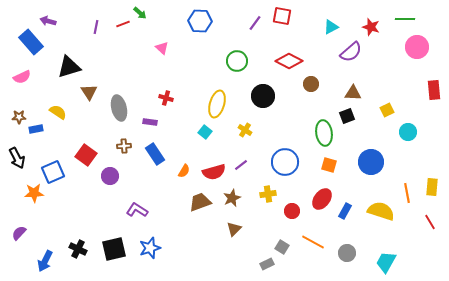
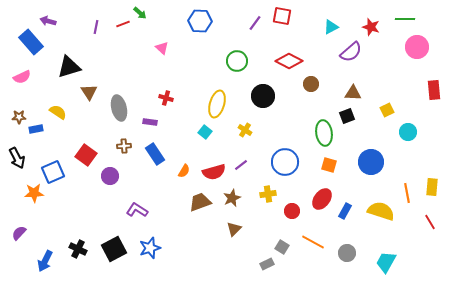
black square at (114, 249): rotated 15 degrees counterclockwise
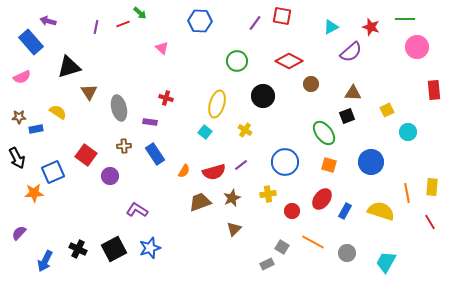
green ellipse at (324, 133): rotated 30 degrees counterclockwise
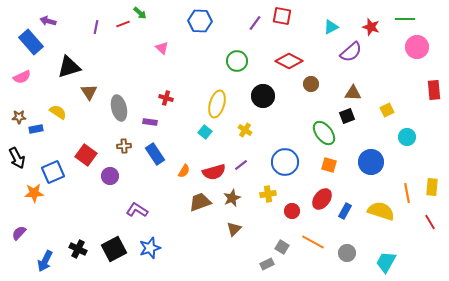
cyan circle at (408, 132): moved 1 px left, 5 px down
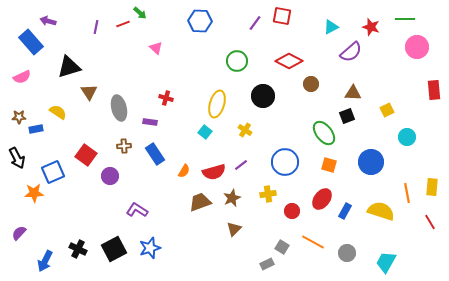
pink triangle at (162, 48): moved 6 px left
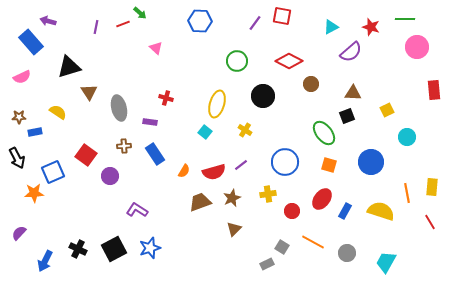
blue rectangle at (36, 129): moved 1 px left, 3 px down
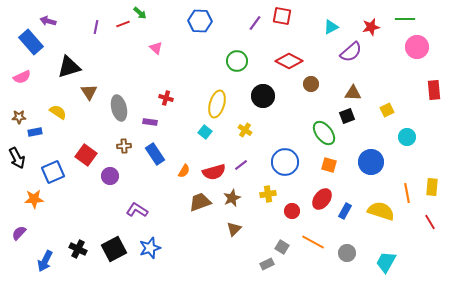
red star at (371, 27): rotated 30 degrees counterclockwise
orange star at (34, 193): moved 6 px down
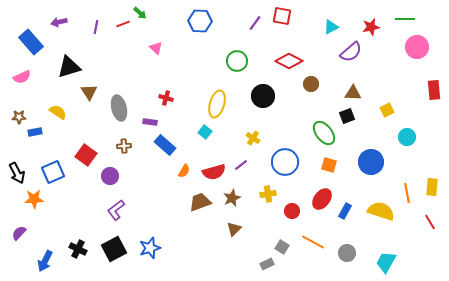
purple arrow at (48, 21): moved 11 px right, 1 px down; rotated 28 degrees counterclockwise
yellow cross at (245, 130): moved 8 px right, 8 px down
blue rectangle at (155, 154): moved 10 px right, 9 px up; rotated 15 degrees counterclockwise
black arrow at (17, 158): moved 15 px down
purple L-shape at (137, 210): moved 21 px left; rotated 70 degrees counterclockwise
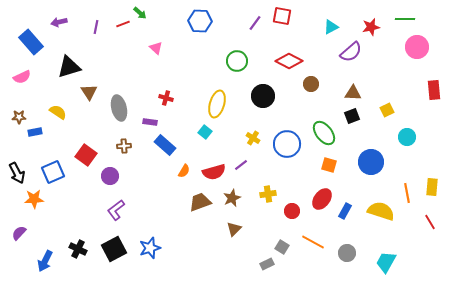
black square at (347, 116): moved 5 px right
blue circle at (285, 162): moved 2 px right, 18 px up
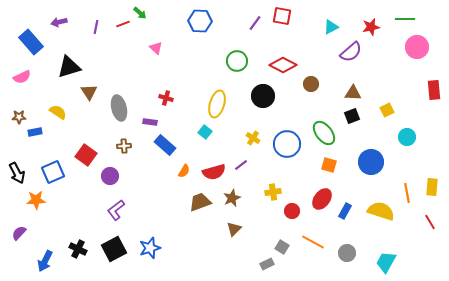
red diamond at (289, 61): moved 6 px left, 4 px down
yellow cross at (268, 194): moved 5 px right, 2 px up
orange star at (34, 199): moved 2 px right, 1 px down
